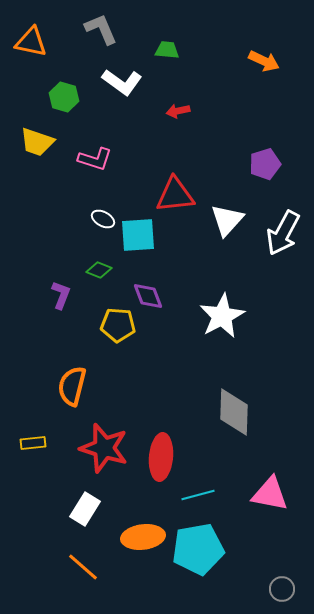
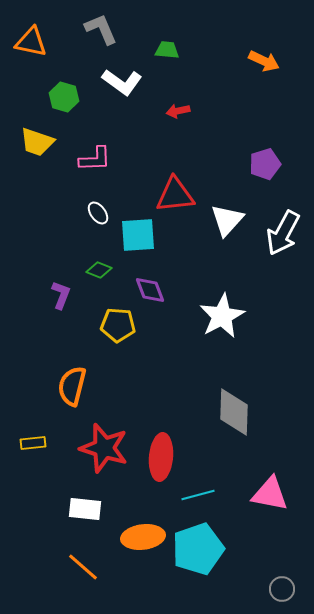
pink L-shape: rotated 20 degrees counterclockwise
white ellipse: moved 5 px left, 6 px up; rotated 25 degrees clockwise
purple diamond: moved 2 px right, 6 px up
white rectangle: rotated 64 degrees clockwise
cyan pentagon: rotated 9 degrees counterclockwise
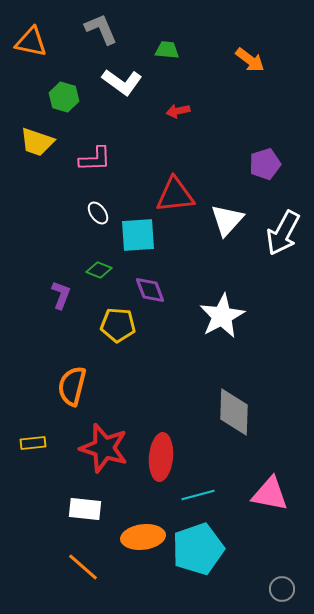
orange arrow: moved 14 px left, 1 px up; rotated 12 degrees clockwise
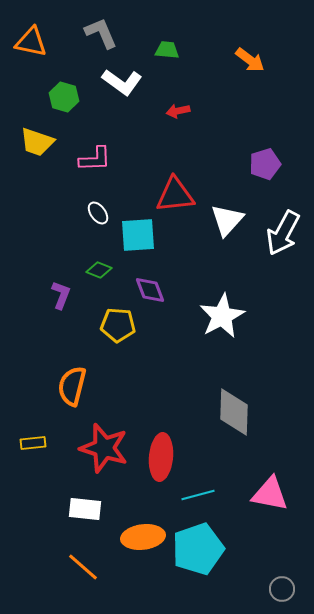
gray L-shape: moved 4 px down
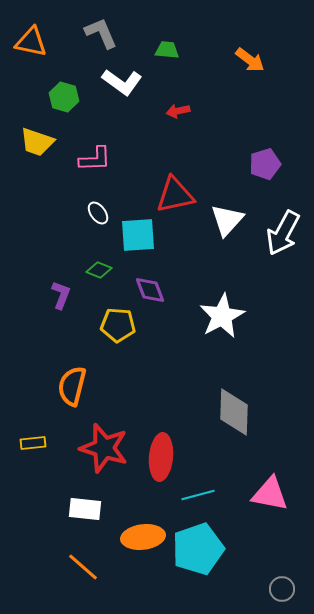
red triangle: rotated 6 degrees counterclockwise
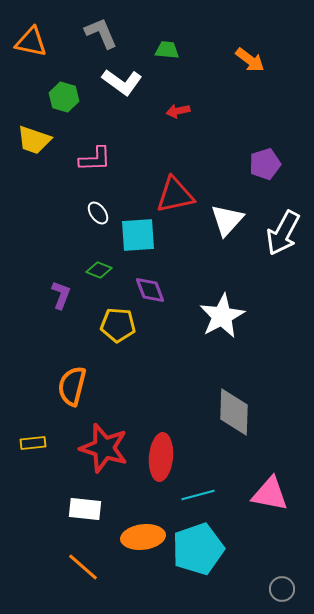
yellow trapezoid: moved 3 px left, 2 px up
